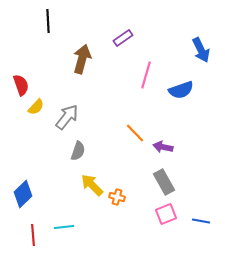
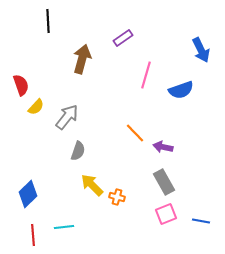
blue diamond: moved 5 px right
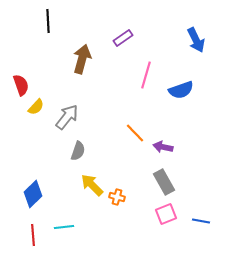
blue arrow: moved 5 px left, 10 px up
blue diamond: moved 5 px right
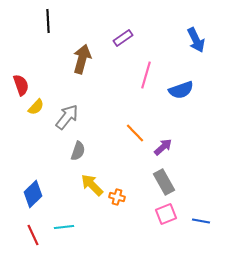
purple arrow: rotated 126 degrees clockwise
red line: rotated 20 degrees counterclockwise
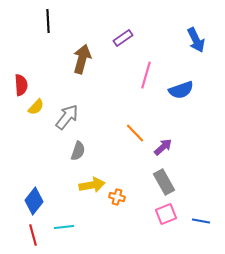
red semicircle: rotated 15 degrees clockwise
yellow arrow: rotated 125 degrees clockwise
blue diamond: moved 1 px right, 7 px down; rotated 8 degrees counterclockwise
red line: rotated 10 degrees clockwise
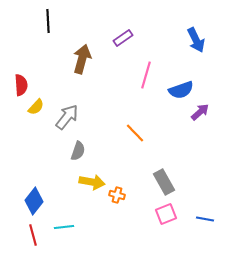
purple arrow: moved 37 px right, 35 px up
yellow arrow: moved 3 px up; rotated 20 degrees clockwise
orange cross: moved 2 px up
blue line: moved 4 px right, 2 px up
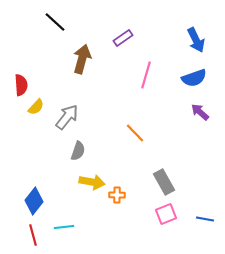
black line: moved 7 px right, 1 px down; rotated 45 degrees counterclockwise
blue semicircle: moved 13 px right, 12 px up
purple arrow: rotated 96 degrees counterclockwise
orange cross: rotated 14 degrees counterclockwise
